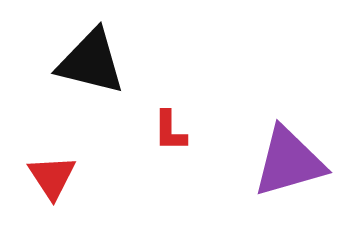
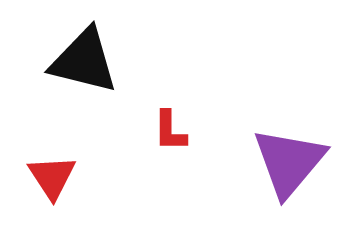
black triangle: moved 7 px left, 1 px up
purple triangle: rotated 34 degrees counterclockwise
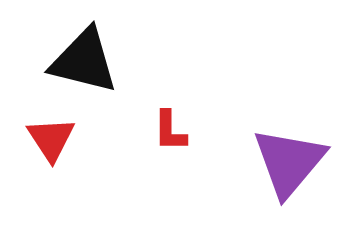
red triangle: moved 1 px left, 38 px up
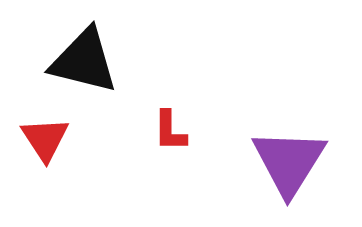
red triangle: moved 6 px left
purple triangle: rotated 8 degrees counterclockwise
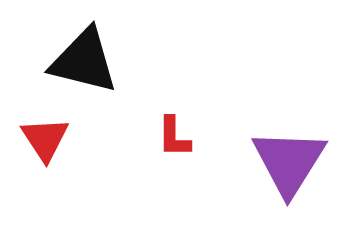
red L-shape: moved 4 px right, 6 px down
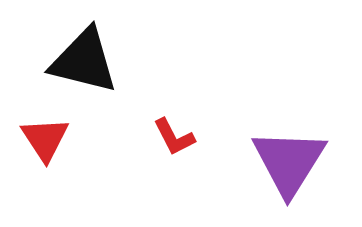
red L-shape: rotated 27 degrees counterclockwise
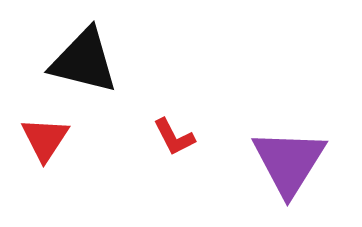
red triangle: rotated 6 degrees clockwise
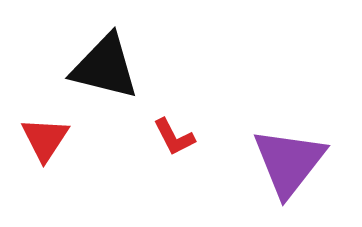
black triangle: moved 21 px right, 6 px down
purple triangle: rotated 6 degrees clockwise
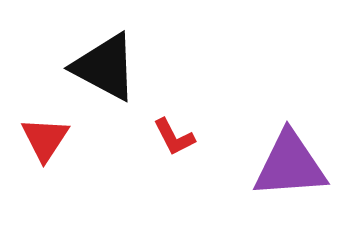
black triangle: rotated 14 degrees clockwise
purple triangle: moved 1 px right, 3 px down; rotated 48 degrees clockwise
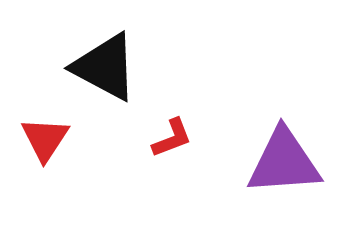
red L-shape: moved 2 px left, 1 px down; rotated 84 degrees counterclockwise
purple triangle: moved 6 px left, 3 px up
